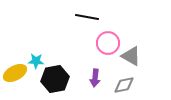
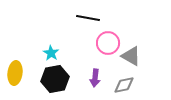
black line: moved 1 px right, 1 px down
cyan star: moved 15 px right, 8 px up; rotated 28 degrees clockwise
yellow ellipse: rotated 55 degrees counterclockwise
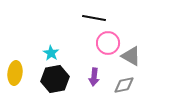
black line: moved 6 px right
purple arrow: moved 1 px left, 1 px up
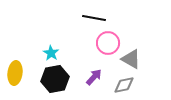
gray triangle: moved 3 px down
purple arrow: rotated 144 degrees counterclockwise
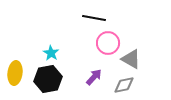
black hexagon: moved 7 px left
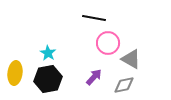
cyan star: moved 3 px left
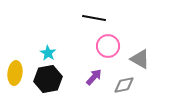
pink circle: moved 3 px down
gray triangle: moved 9 px right
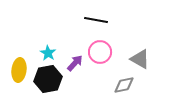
black line: moved 2 px right, 2 px down
pink circle: moved 8 px left, 6 px down
yellow ellipse: moved 4 px right, 3 px up
purple arrow: moved 19 px left, 14 px up
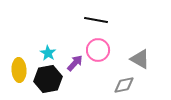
pink circle: moved 2 px left, 2 px up
yellow ellipse: rotated 10 degrees counterclockwise
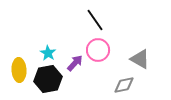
black line: moved 1 px left; rotated 45 degrees clockwise
